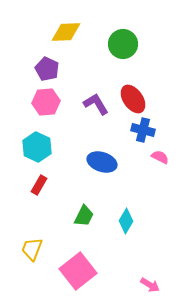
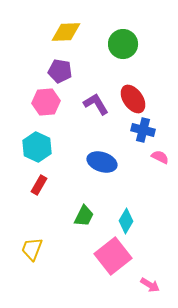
purple pentagon: moved 13 px right, 2 px down; rotated 15 degrees counterclockwise
pink square: moved 35 px right, 15 px up
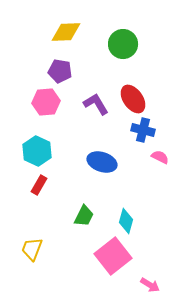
cyan hexagon: moved 4 px down
cyan diamond: rotated 15 degrees counterclockwise
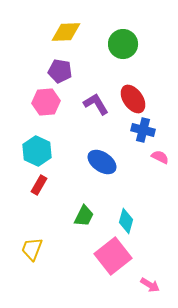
blue ellipse: rotated 16 degrees clockwise
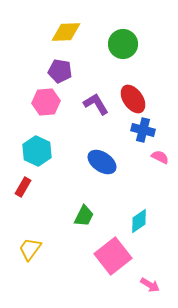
red rectangle: moved 16 px left, 2 px down
cyan diamond: moved 13 px right; rotated 40 degrees clockwise
yellow trapezoid: moved 2 px left; rotated 15 degrees clockwise
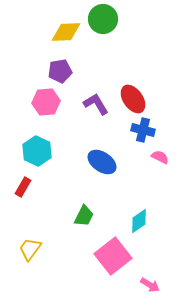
green circle: moved 20 px left, 25 px up
purple pentagon: rotated 20 degrees counterclockwise
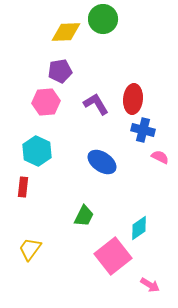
red ellipse: rotated 40 degrees clockwise
red rectangle: rotated 24 degrees counterclockwise
cyan diamond: moved 7 px down
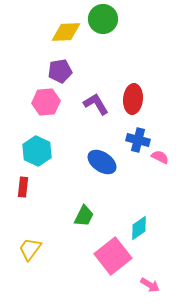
blue cross: moved 5 px left, 10 px down
